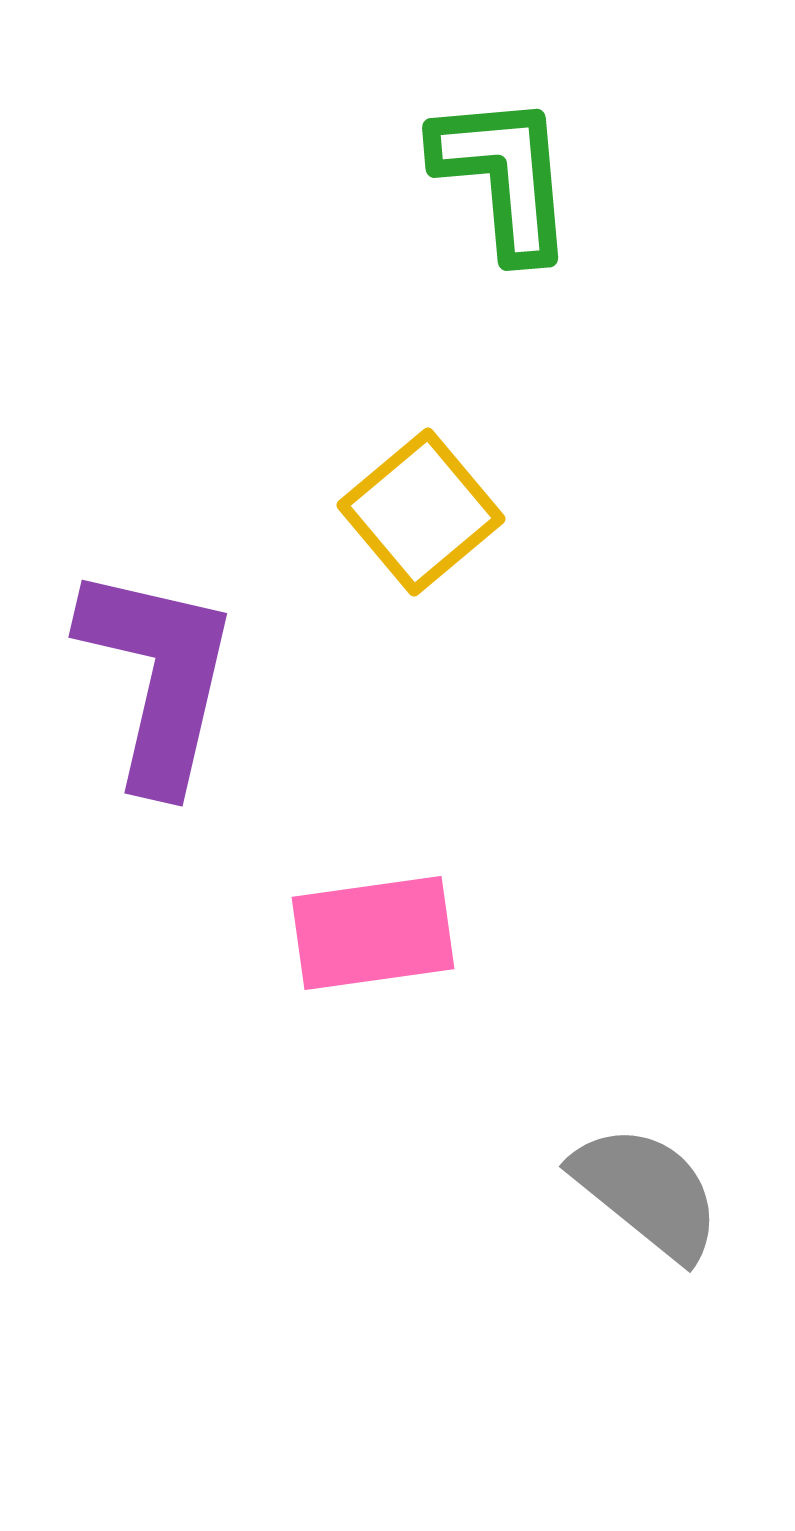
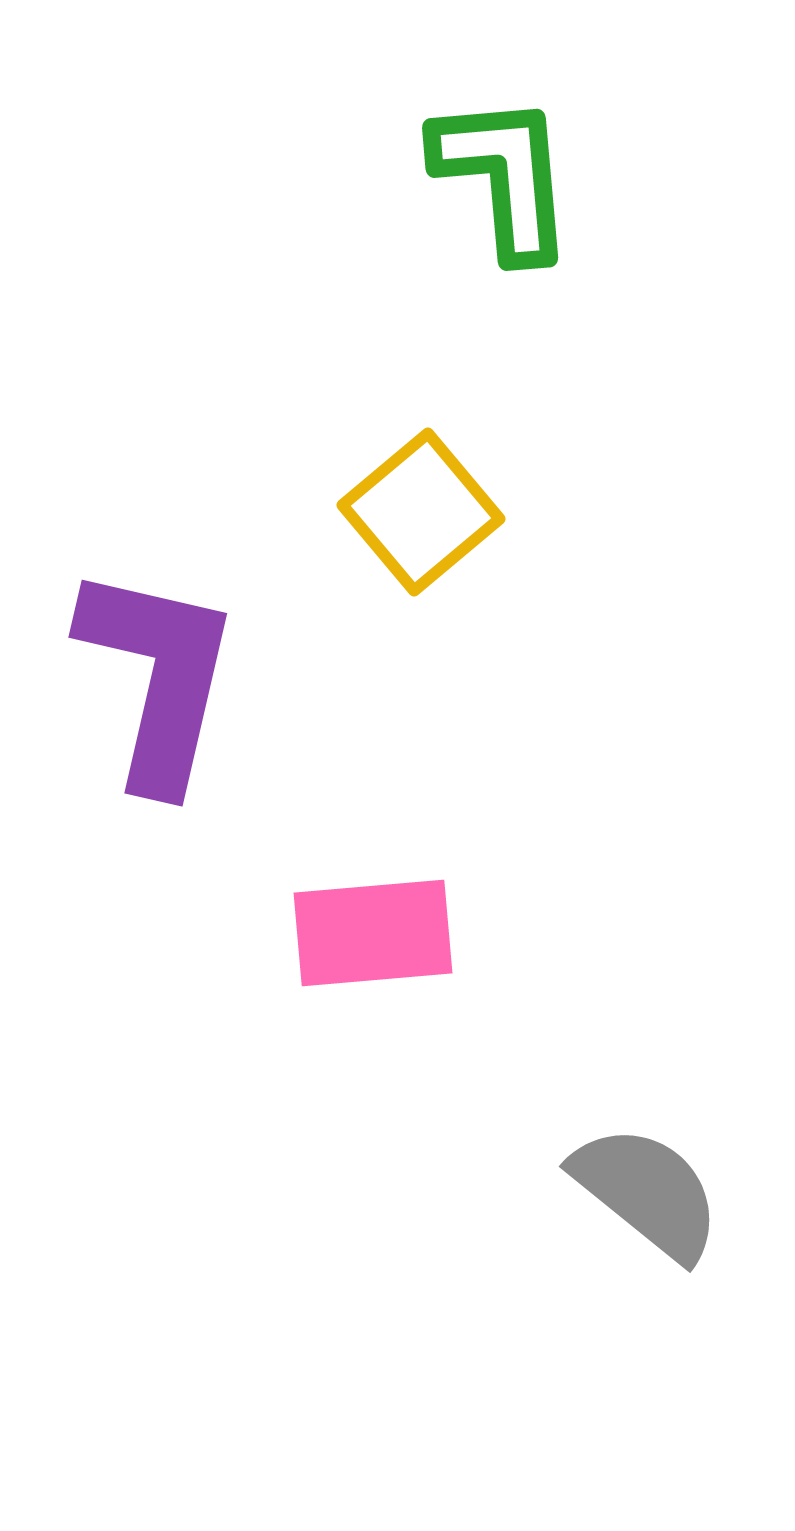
pink rectangle: rotated 3 degrees clockwise
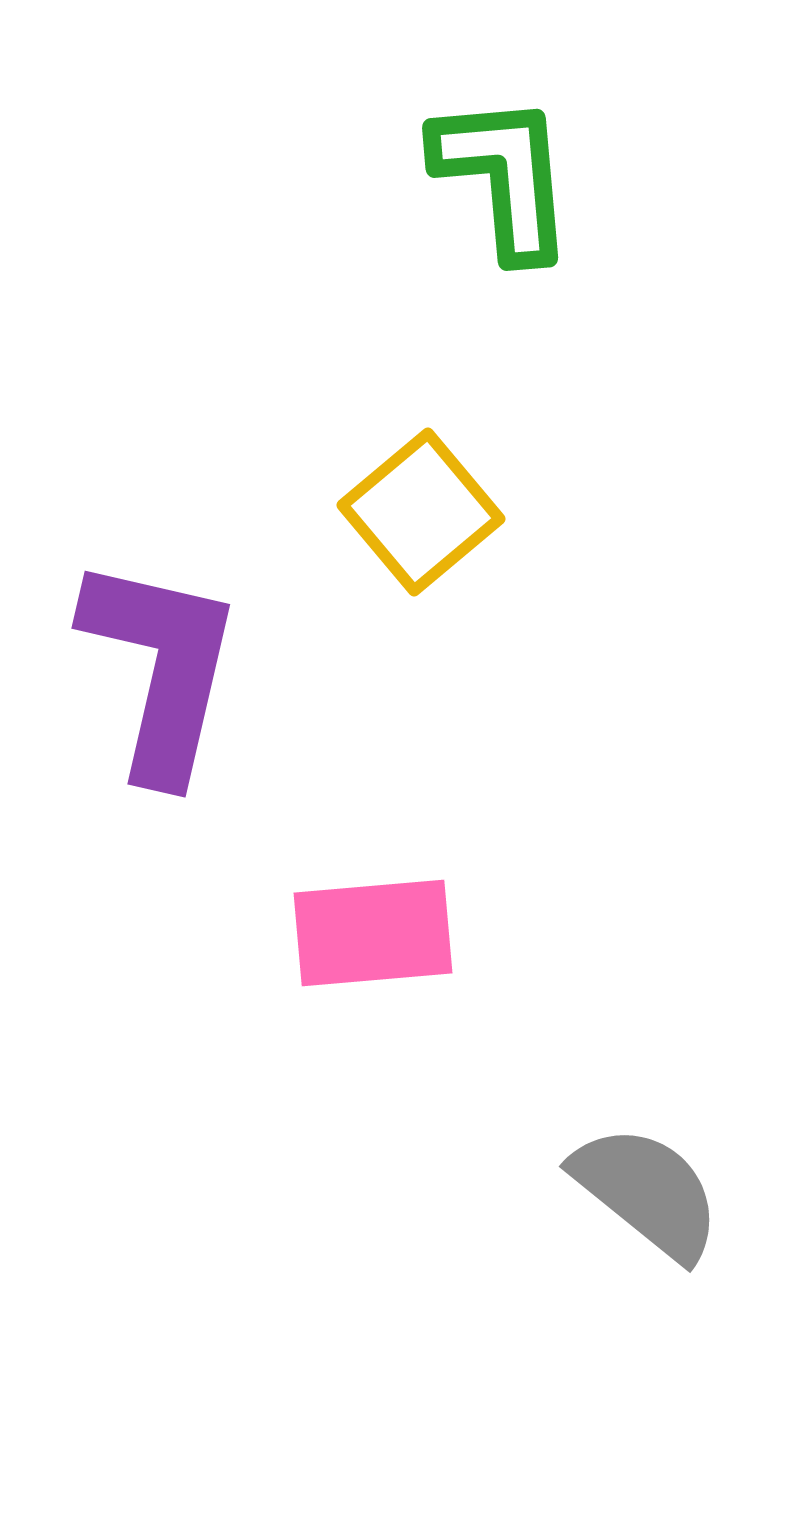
purple L-shape: moved 3 px right, 9 px up
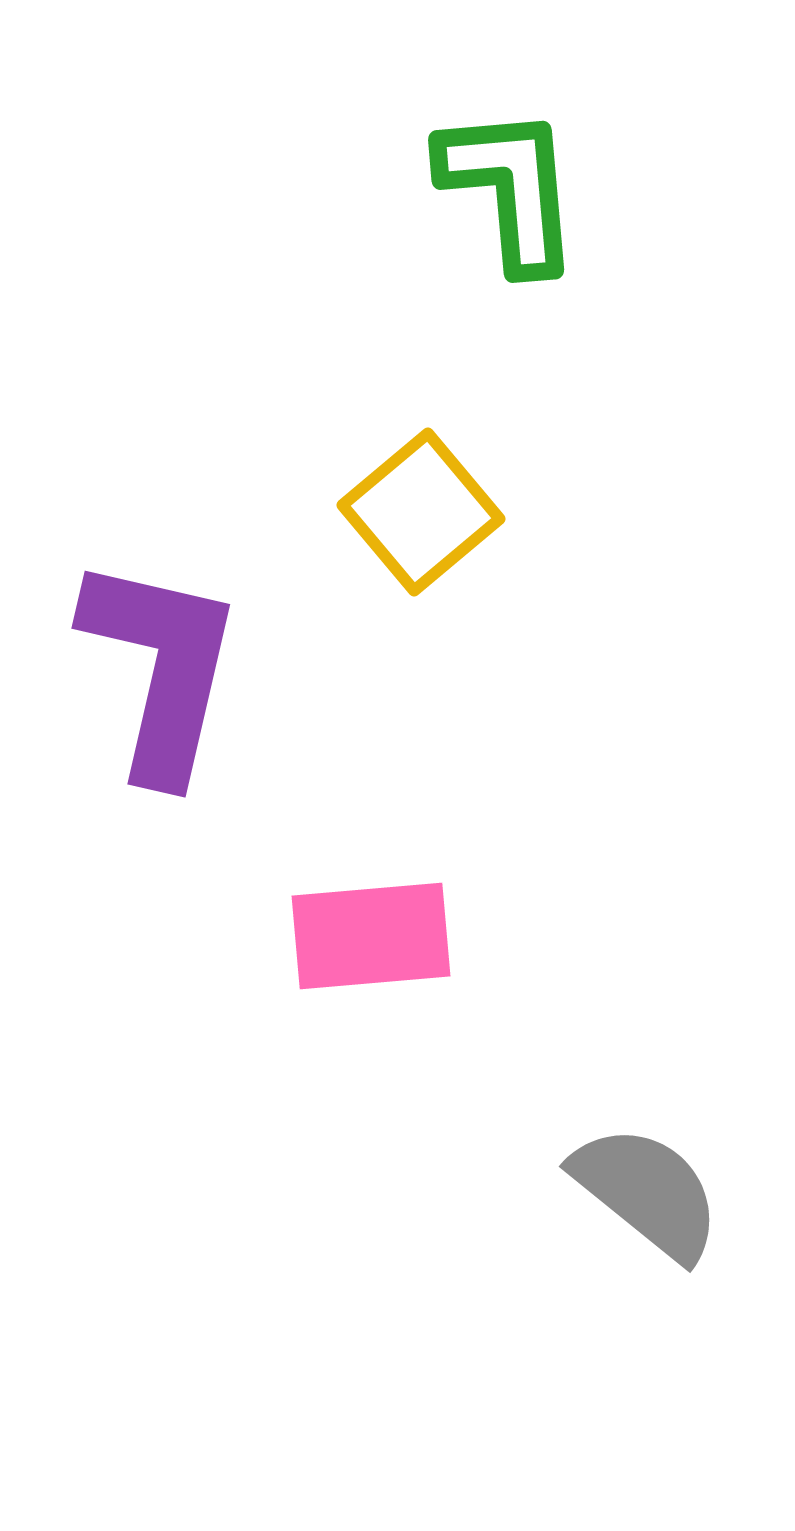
green L-shape: moved 6 px right, 12 px down
pink rectangle: moved 2 px left, 3 px down
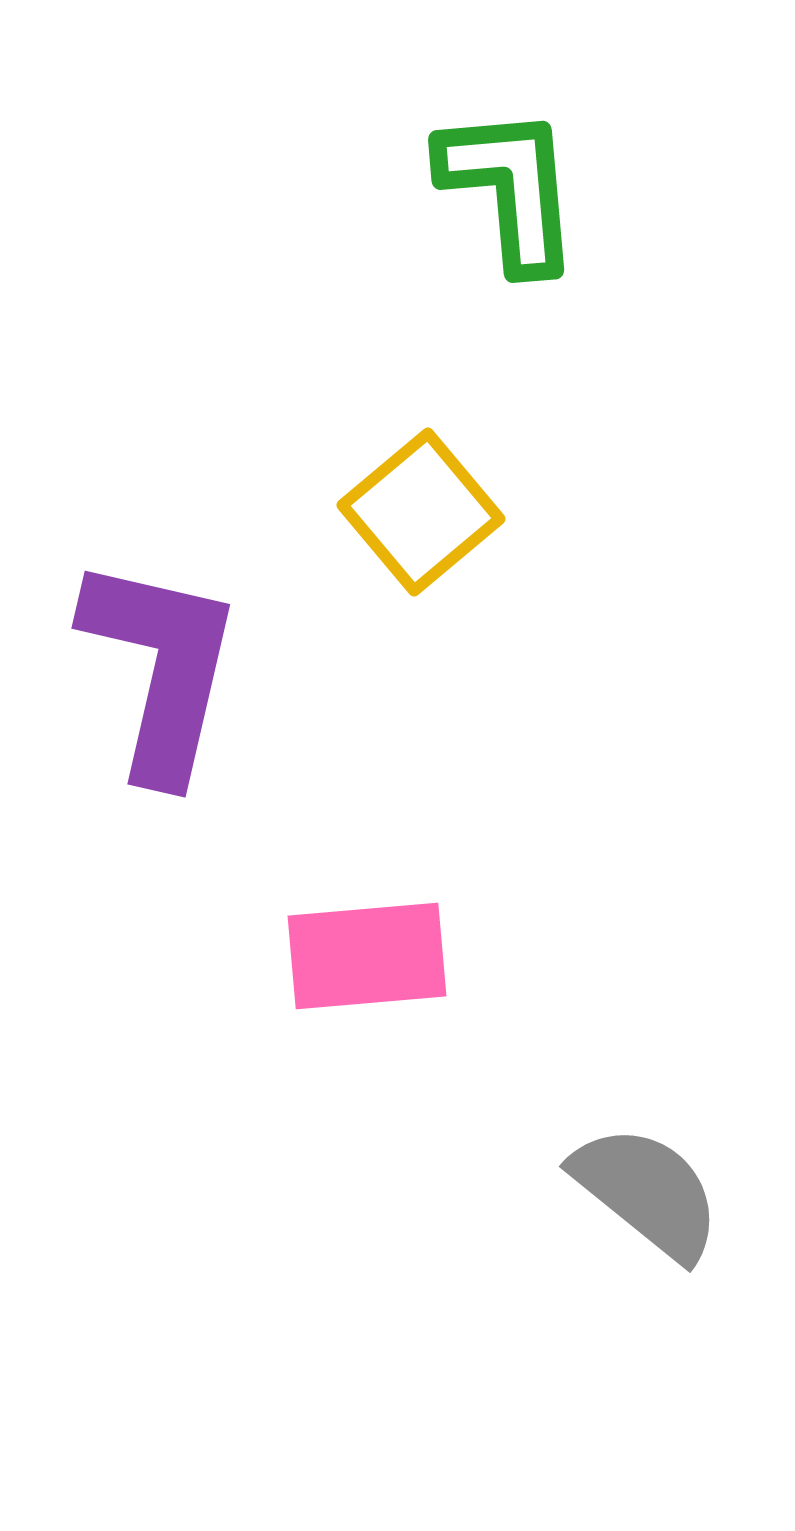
pink rectangle: moved 4 px left, 20 px down
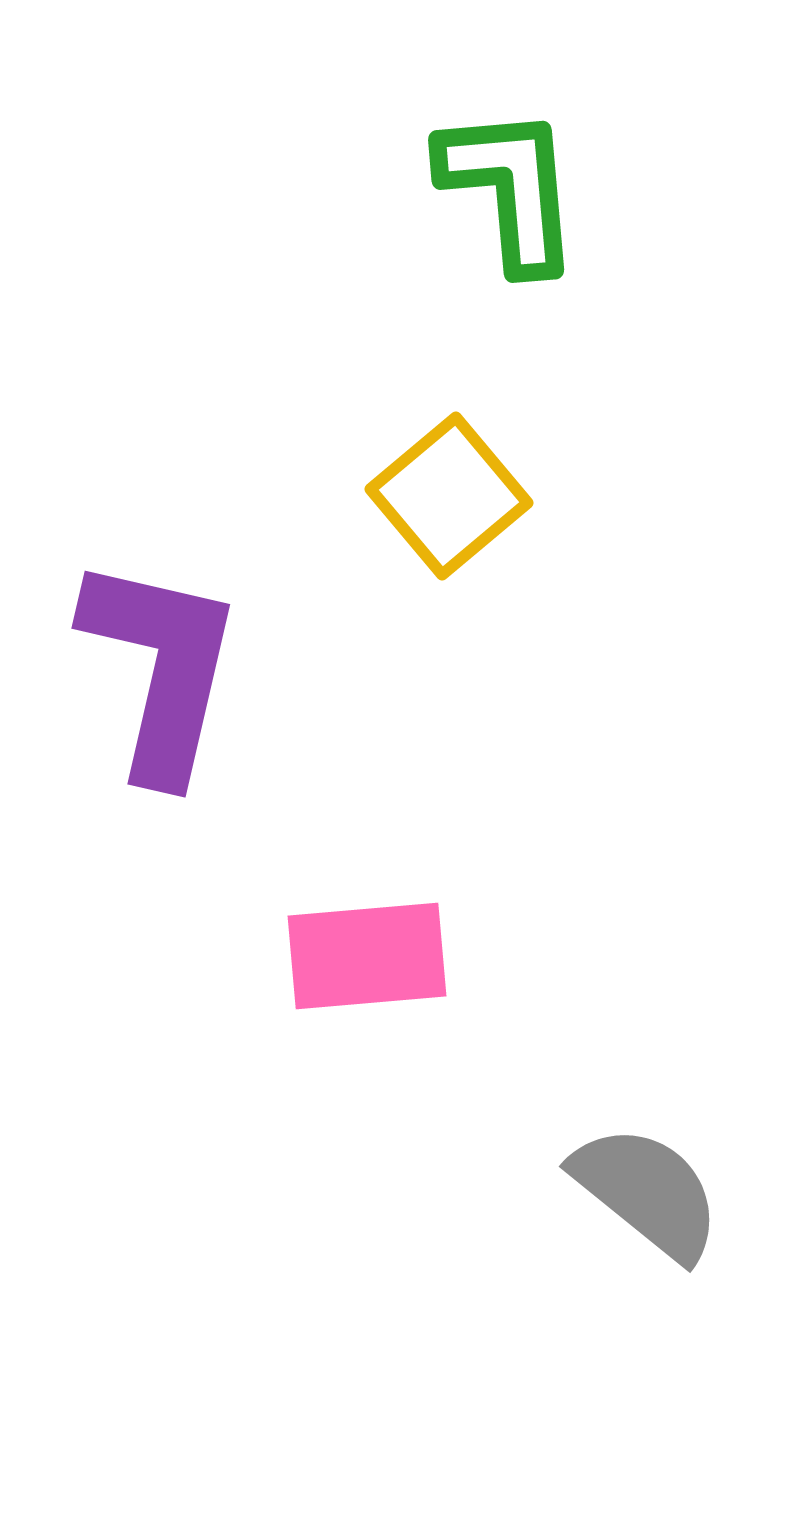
yellow square: moved 28 px right, 16 px up
